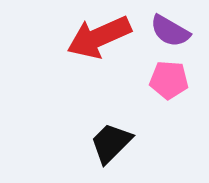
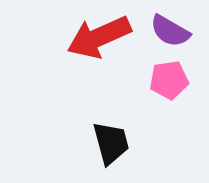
pink pentagon: rotated 12 degrees counterclockwise
black trapezoid: rotated 120 degrees clockwise
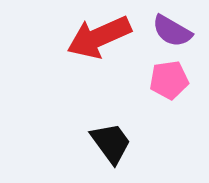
purple semicircle: moved 2 px right
black trapezoid: rotated 21 degrees counterclockwise
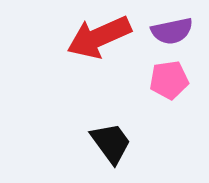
purple semicircle: rotated 42 degrees counterclockwise
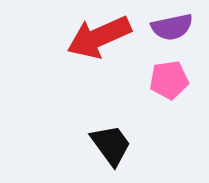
purple semicircle: moved 4 px up
black trapezoid: moved 2 px down
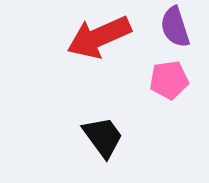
purple semicircle: moved 3 px right; rotated 84 degrees clockwise
black trapezoid: moved 8 px left, 8 px up
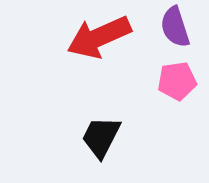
pink pentagon: moved 8 px right, 1 px down
black trapezoid: moved 2 px left; rotated 117 degrees counterclockwise
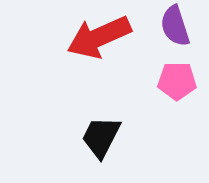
purple semicircle: moved 1 px up
pink pentagon: rotated 9 degrees clockwise
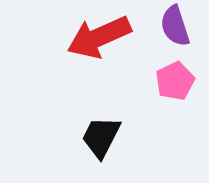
pink pentagon: moved 2 px left; rotated 27 degrees counterclockwise
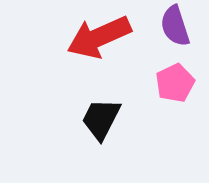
pink pentagon: moved 2 px down
black trapezoid: moved 18 px up
